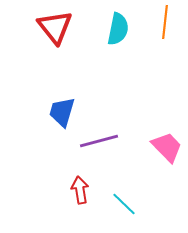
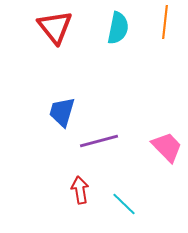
cyan semicircle: moved 1 px up
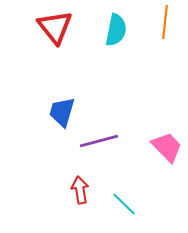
cyan semicircle: moved 2 px left, 2 px down
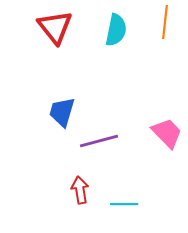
pink trapezoid: moved 14 px up
cyan line: rotated 44 degrees counterclockwise
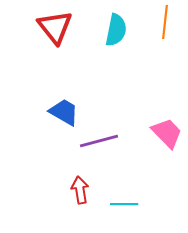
blue trapezoid: moved 2 px right; rotated 104 degrees clockwise
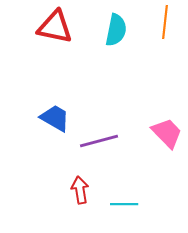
red triangle: rotated 39 degrees counterclockwise
blue trapezoid: moved 9 px left, 6 px down
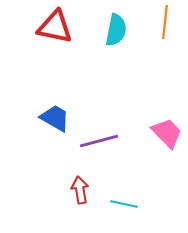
cyan line: rotated 12 degrees clockwise
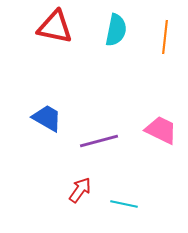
orange line: moved 15 px down
blue trapezoid: moved 8 px left
pink trapezoid: moved 6 px left, 3 px up; rotated 20 degrees counterclockwise
red arrow: rotated 44 degrees clockwise
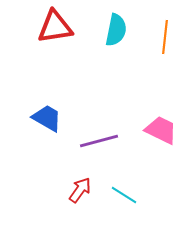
red triangle: rotated 21 degrees counterclockwise
cyan line: moved 9 px up; rotated 20 degrees clockwise
